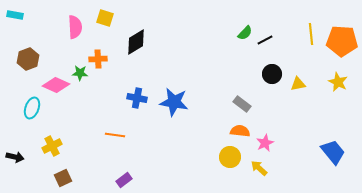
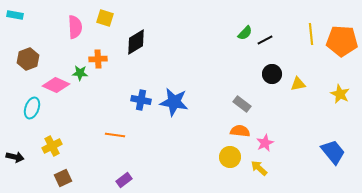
yellow star: moved 2 px right, 12 px down
blue cross: moved 4 px right, 2 px down
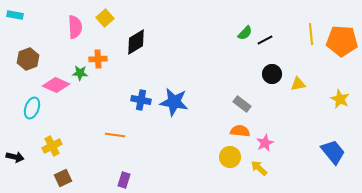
yellow square: rotated 30 degrees clockwise
yellow star: moved 5 px down
purple rectangle: rotated 35 degrees counterclockwise
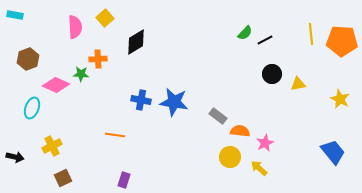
green star: moved 1 px right, 1 px down
gray rectangle: moved 24 px left, 12 px down
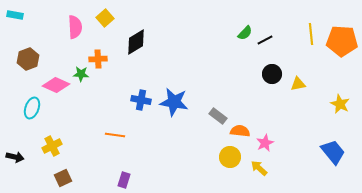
yellow star: moved 5 px down
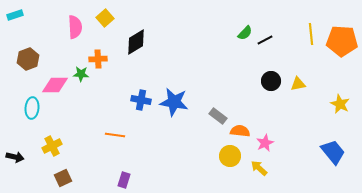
cyan rectangle: rotated 28 degrees counterclockwise
black circle: moved 1 px left, 7 px down
pink diamond: moved 1 px left; rotated 24 degrees counterclockwise
cyan ellipse: rotated 15 degrees counterclockwise
yellow circle: moved 1 px up
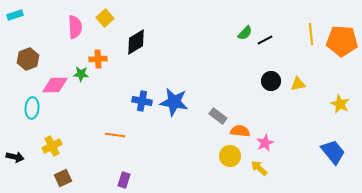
blue cross: moved 1 px right, 1 px down
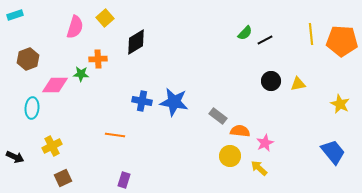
pink semicircle: rotated 20 degrees clockwise
black arrow: rotated 12 degrees clockwise
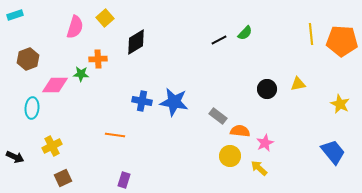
black line: moved 46 px left
black circle: moved 4 px left, 8 px down
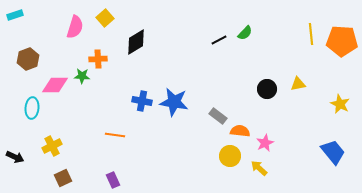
green star: moved 1 px right, 2 px down
purple rectangle: moved 11 px left; rotated 42 degrees counterclockwise
